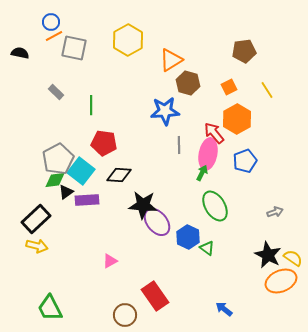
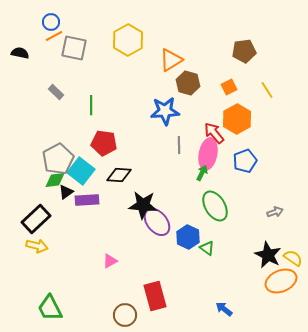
red rectangle at (155, 296): rotated 20 degrees clockwise
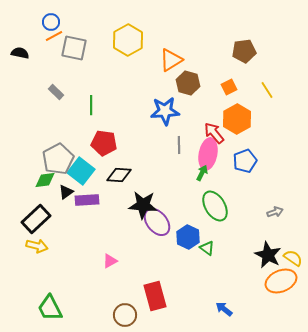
green diamond at (55, 180): moved 10 px left
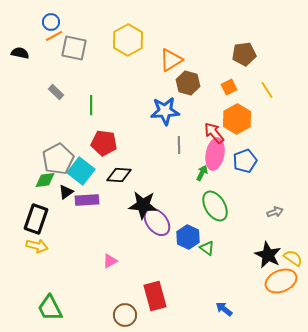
brown pentagon at (244, 51): moved 3 px down
pink ellipse at (208, 154): moved 7 px right
black rectangle at (36, 219): rotated 28 degrees counterclockwise
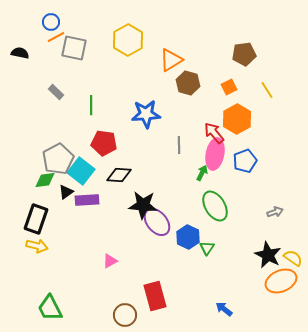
orange line at (54, 36): moved 2 px right, 1 px down
blue star at (165, 111): moved 19 px left, 3 px down
green triangle at (207, 248): rotated 28 degrees clockwise
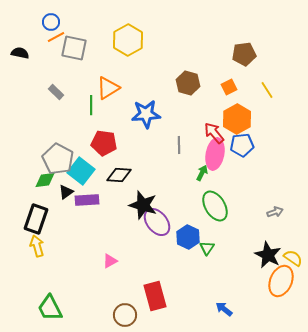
orange triangle at (171, 60): moved 63 px left, 28 px down
gray pentagon at (58, 159): rotated 16 degrees counterclockwise
blue pentagon at (245, 161): moved 3 px left, 16 px up; rotated 15 degrees clockwise
black star at (143, 205): rotated 12 degrees clockwise
yellow arrow at (37, 246): rotated 120 degrees counterclockwise
orange ellipse at (281, 281): rotated 44 degrees counterclockwise
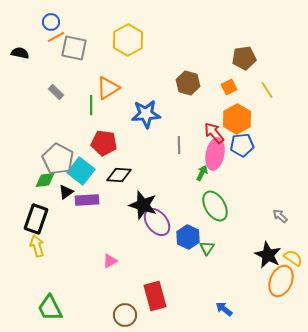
brown pentagon at (244, 54): moved 4 px down
gray arrow at (275, 212): moved 5 px right, 4 px down; rotated 119 degrees counterclockwise
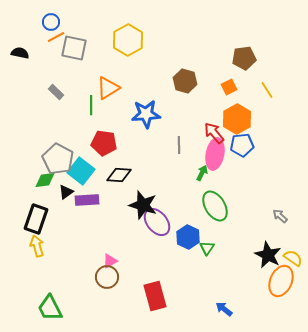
brown hexagon at (188, 83): moved 3 px left, 2 px up
brown circle at (125, 315): moved 18 px left, 38 px up
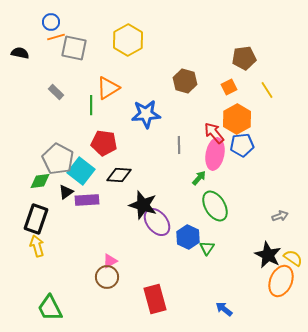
orange line at (56, 37): rotated 12 degrees clockwise
green arrow at (202, 173): moved 3 px left, 5 px down; rotated 14 degrees clockwise
green diamond at (45, 180): moved 5 px left, 1 px down
gray arrow at (280, 216): rotated 119 degrees clockwise
red rectangle at (155, 296): moved 3 px down
